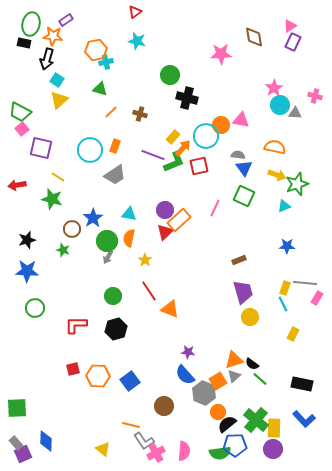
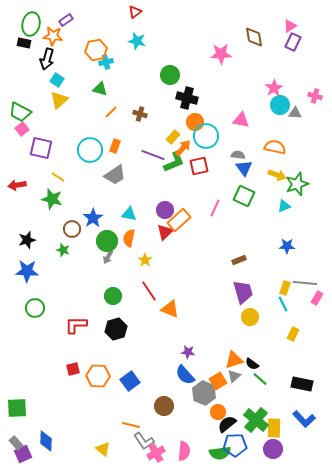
orange circle at (221, 125): moved 26 px left, 3 px up
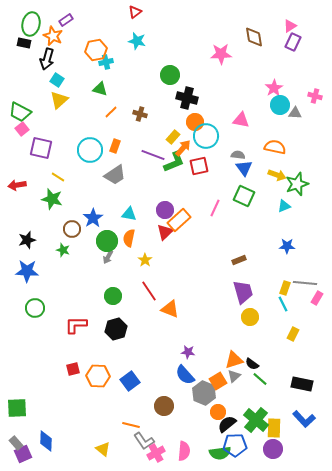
orange star at (53, 36): rotated 18 degrees clockwise
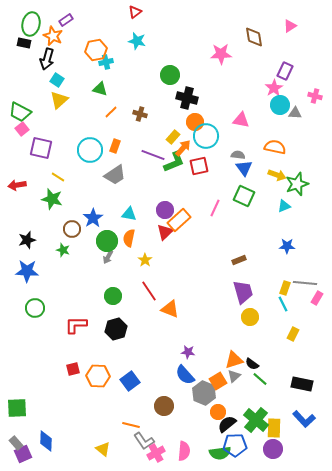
purple rectangle at (293, 42): moved 8 px left, 29 px down
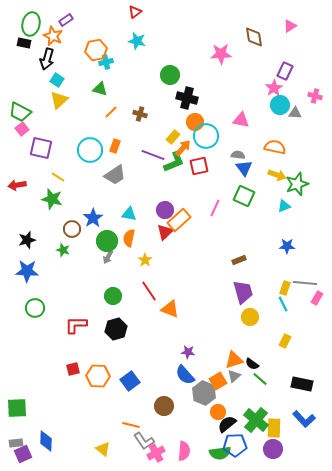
yellow rectangle at (293, 334): moved 8 px left, 7 px down
gray rectangle at (16, 443): rotated 56 degrees counterclockwise
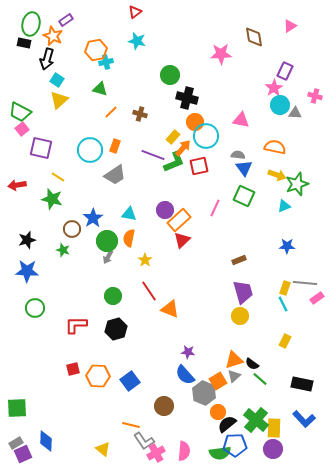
red triangle at (165, 232): moved 17 px right, 8 px down
pink rectangle at (317, 298): rotated 24 degrees clockwise
yellow circle at (250, 317): moved 10 px left, 1 px up
gray rectangle at (16, 443): rotated 24 degrees counterclockwise
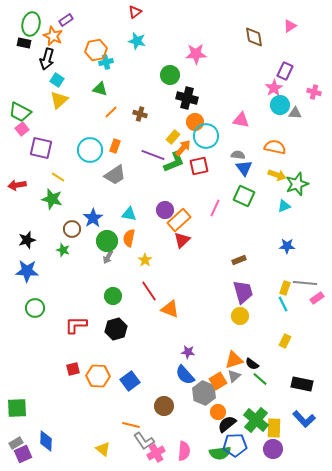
pink star at (221, 54): moved 25 px left
pink cross at (315, 96): moved 1 px left, 4 px up
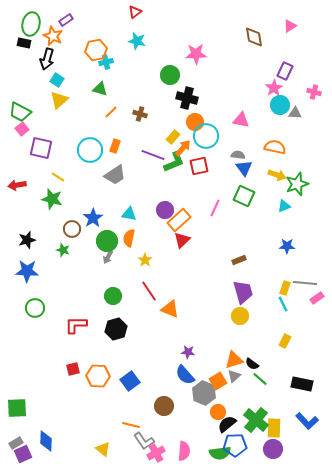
blue L-shape at (304, 419): moved 3 px right, 2 px down
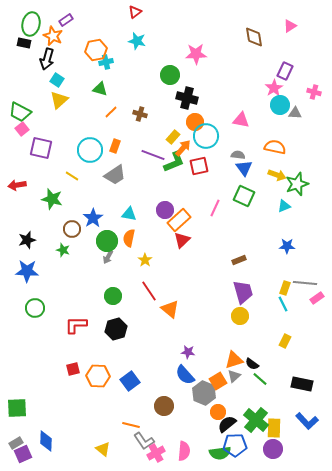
yellow line at (58, 177): moved 14 px right, 1 px up
orange triangle at (170, 309): rotated 18 degrees clockwise
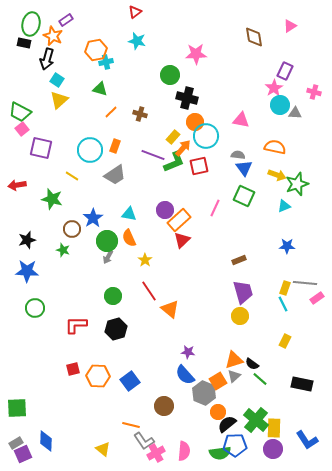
orange semicircle at (129, 238): rotated 36 degrees counterclockwise
blue L-shape at (307, 421): moved 19 px down; rotated 10 degrees clockwise
